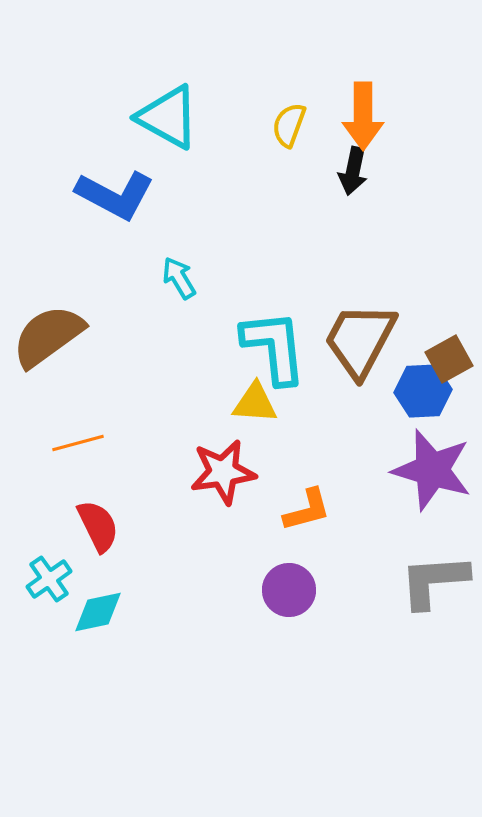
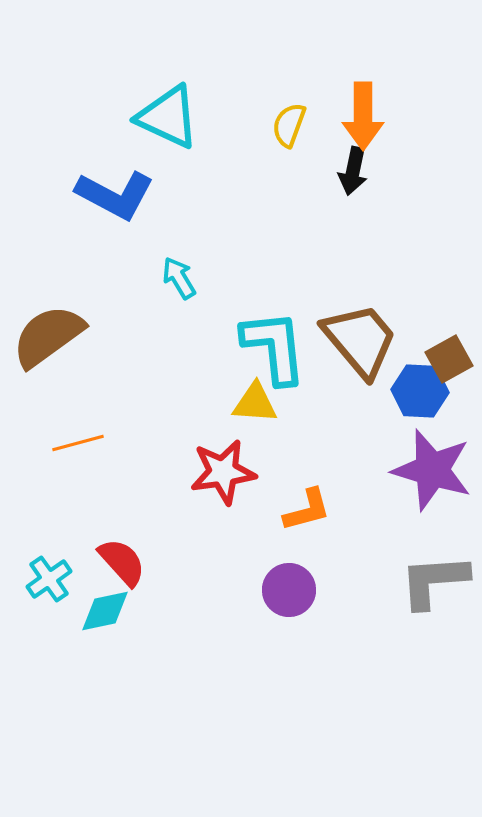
cyan triangle: rotated 4 degrees counterclockwise
brown trapezoid: rotated 112 degrees clockwise
blue hexagon: moved 3 px left; rotated 6 degrees clockwise
red semicircle: moved 24 px right, 36 px down; rotated 16 degrees counterclockwise
cyan diamond: moved 7 px right, 1 px up
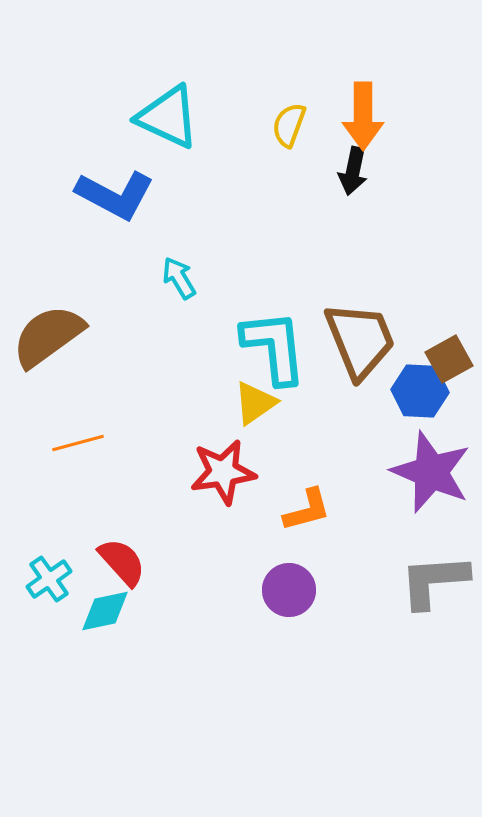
brown trapezoid: rotated 18 degrees clockwise
yellow triangle: rotated 39 degrees counterclockwise
purple star: moved 1 px left, 2 px down; rotated 6 degrees clockwise
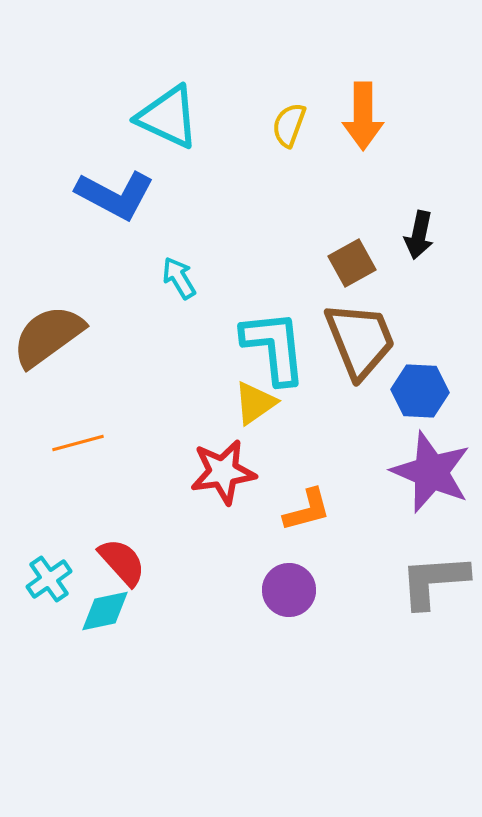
black arrow: moved 66 px right, 64 px down
brown square: moved 97 px left, 96 px up
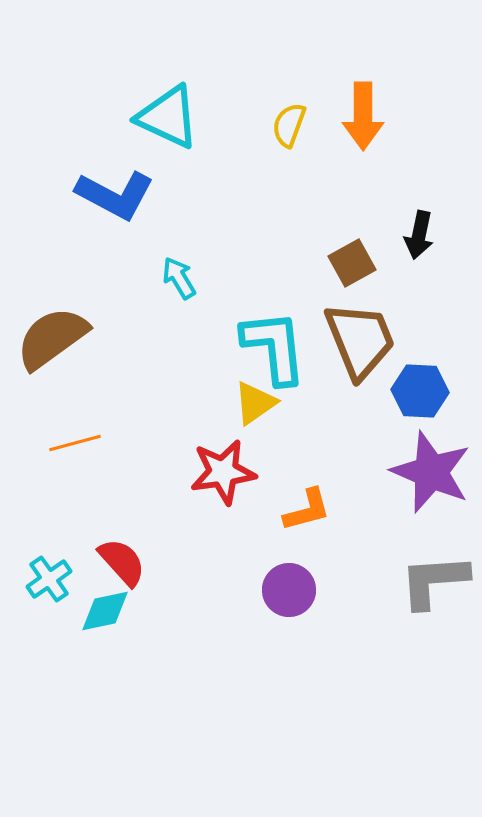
brown semicircle: moved 4 px right, 2 px down
orange line: moved 3 px left
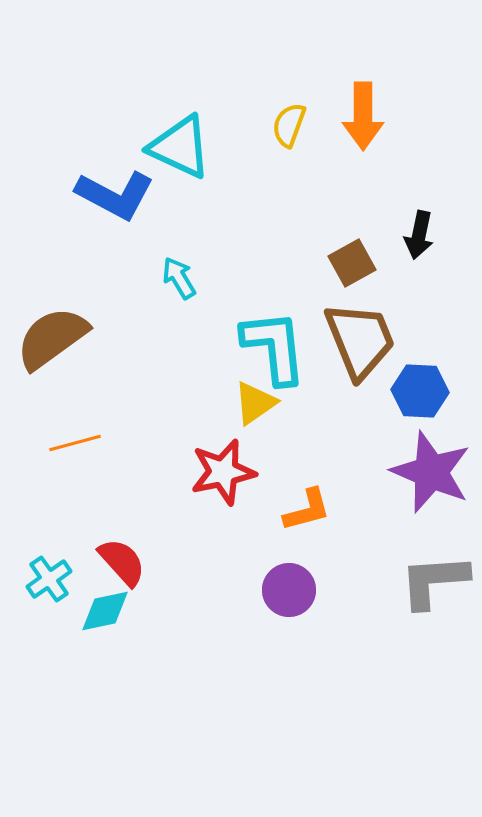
cyan triangle: moved 12 px right, 30 px down
red star: rotated 4 degrees counterclockwise
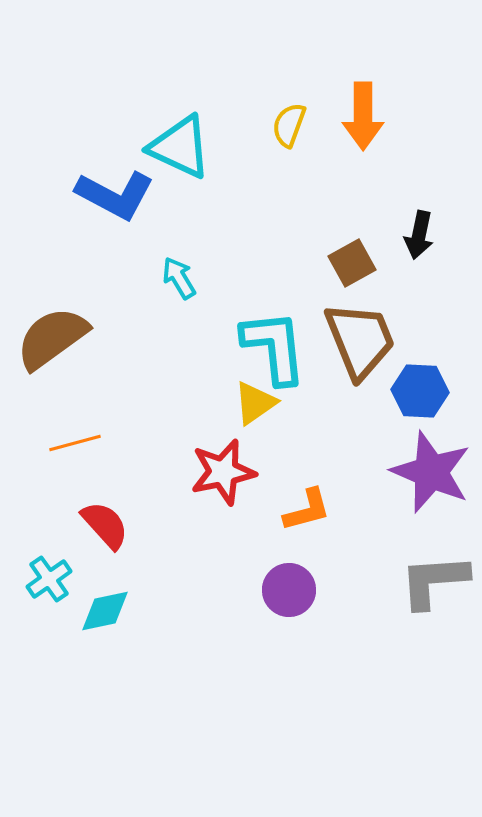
red semicircle: moved 17 px left, 37 px up
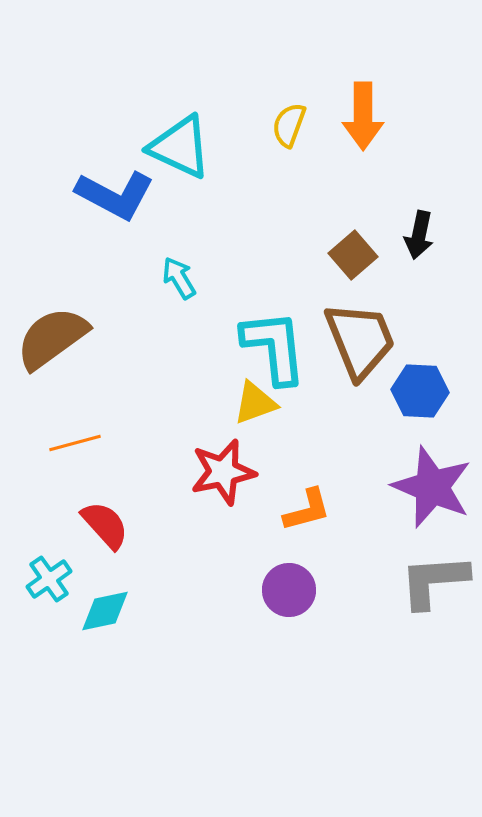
brown square: moved 1 px right, 8 px up; rotated 12 degrees counterclockwise
yellow triangle: rotated 15 degrees clockwise
purple star: moved 1 px right, 15 px down
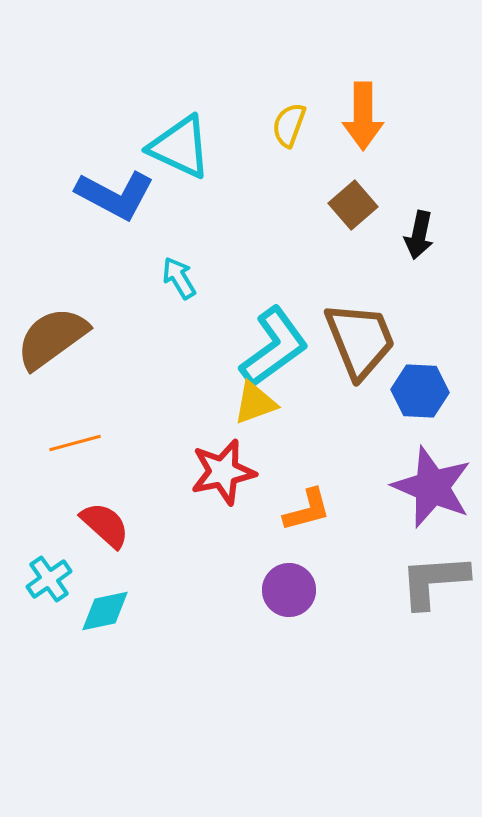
brown square: moved 50 px up
cyan L-shape: rotated 60 degrees clockwise
red semicircle: rotated 6 degrees counterclockwise
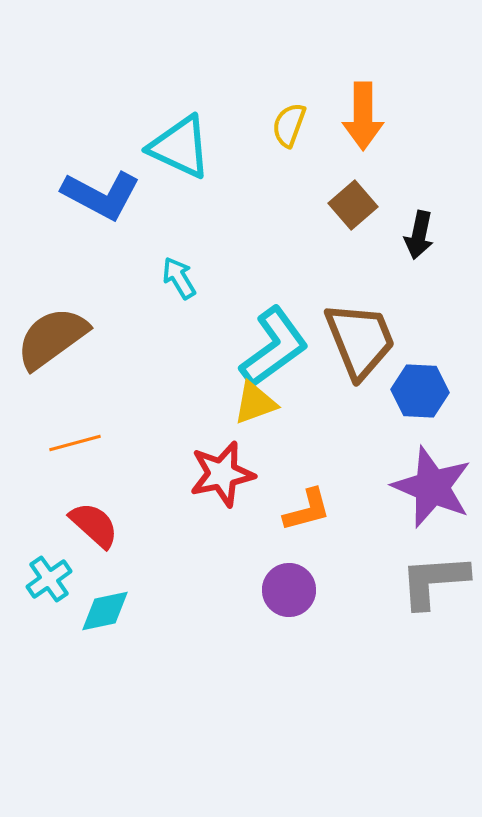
blue L-shape: moved 14 px left
red star: moved 1 px left, 2 px down
red semicircle: moved 11 px left
